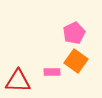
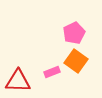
pink rectangle: rotated 21 degrees counterclockwise
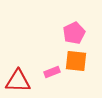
orange square: rotated 30 degrees counterclockwise
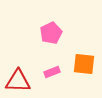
pink pentagon: moved 23 px left
orange square: moved 8 px right, 3 px down
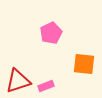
pink rectangle: moved 6 px left, 14 px down
red triangle: rotated 20 degrees counterclockwise
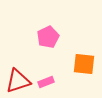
pink pentagon: moved 3 px left, 4 px down
pink rectangle: moved 4 px up
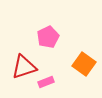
orange square: rotated 30 degrees clockwise
red triangle: moved 6 px right, 14 px up
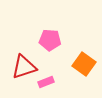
pink pentagon: moved 2 px right, 3 px down; rotated 30 degrees clockwise
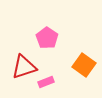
pink pentagon: moved 3 px left, 2 px up; rotated 30 degrees clockwise
orange square: moved 1 px down
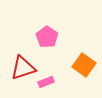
pink pentagon: moved 1 px up
red triangle: moved 1 px left, 1 px down
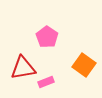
red triangle: rotated 8 degrees clockwise
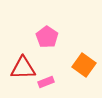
red triangle: rotated 8 degrees clockwise
